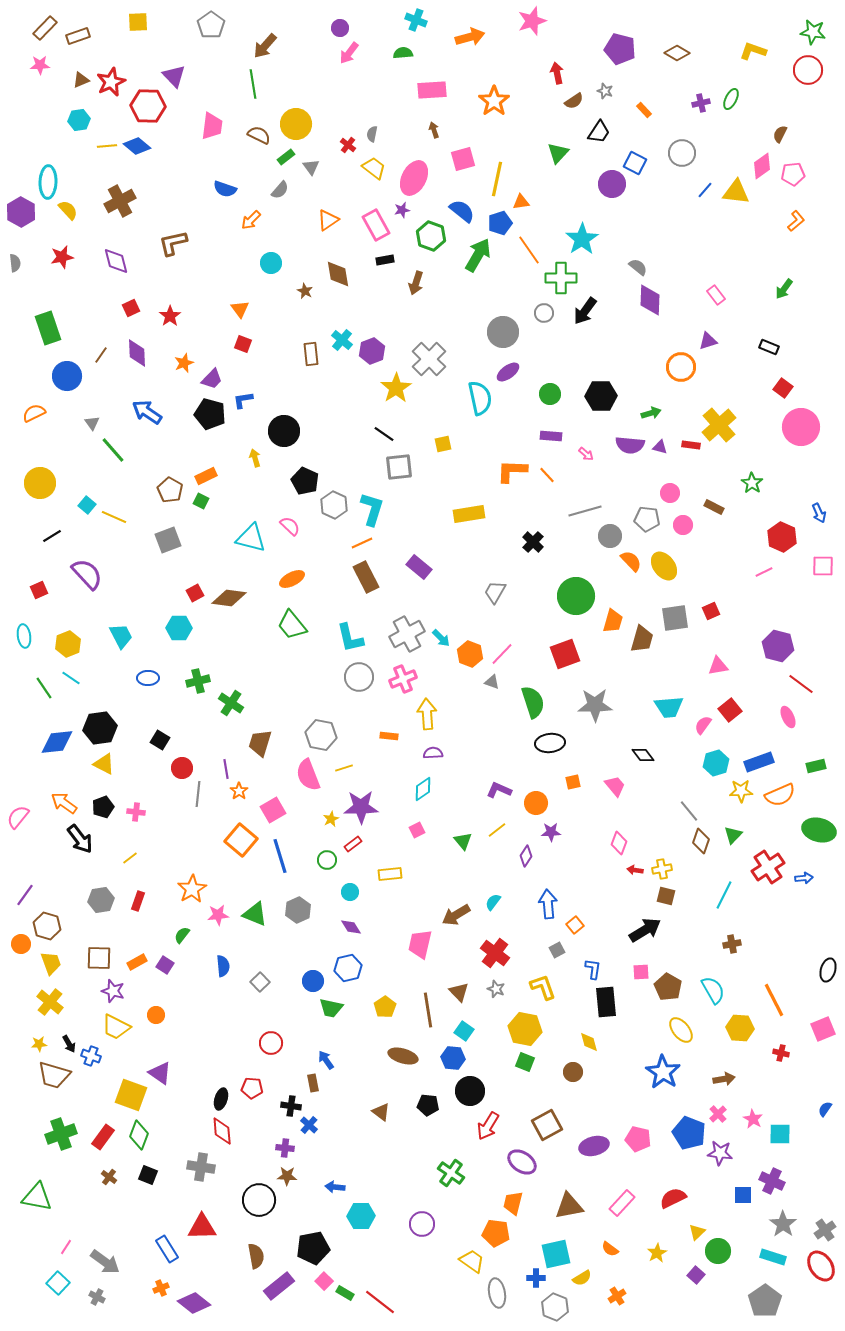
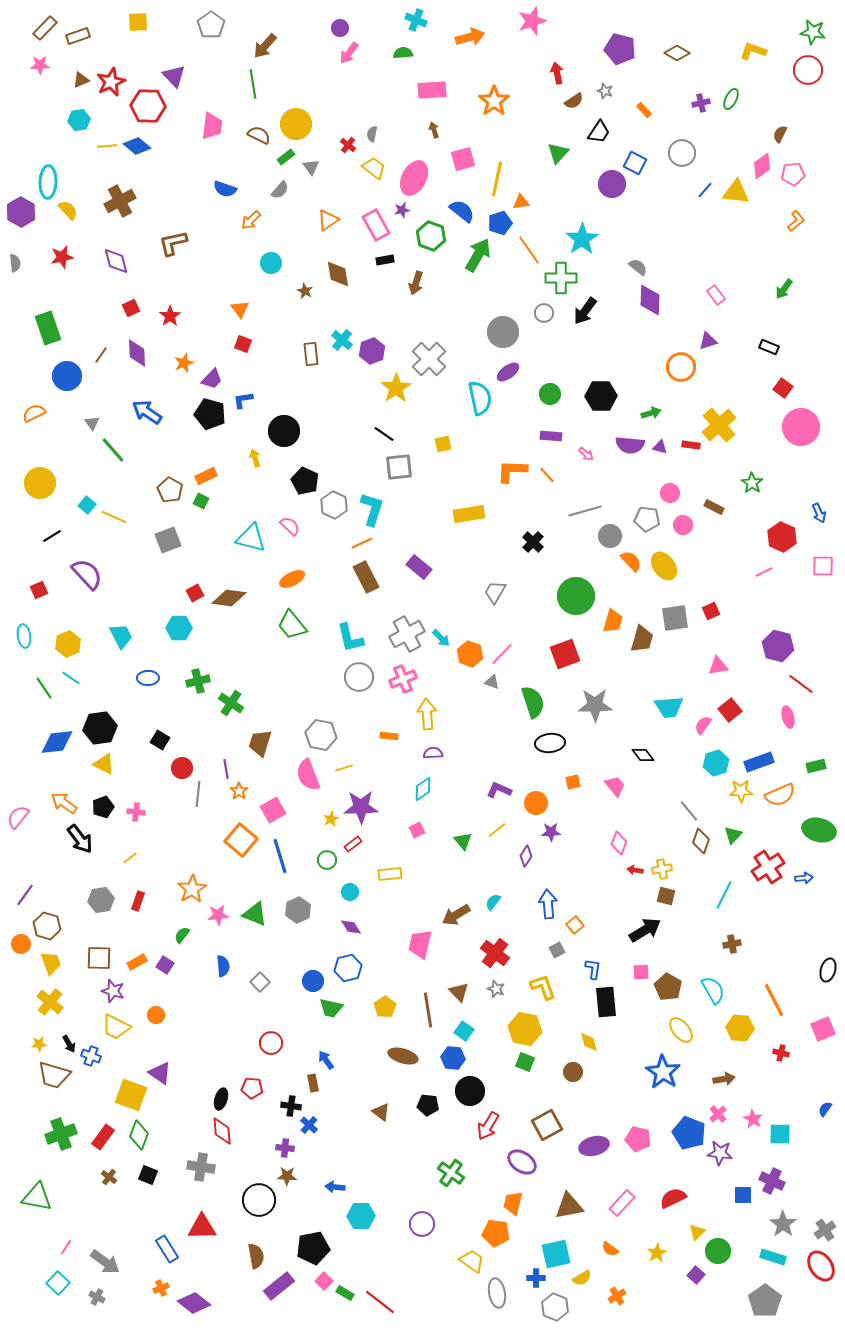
pink ellipse at (788, 717): rotated 10 degrees clockwise
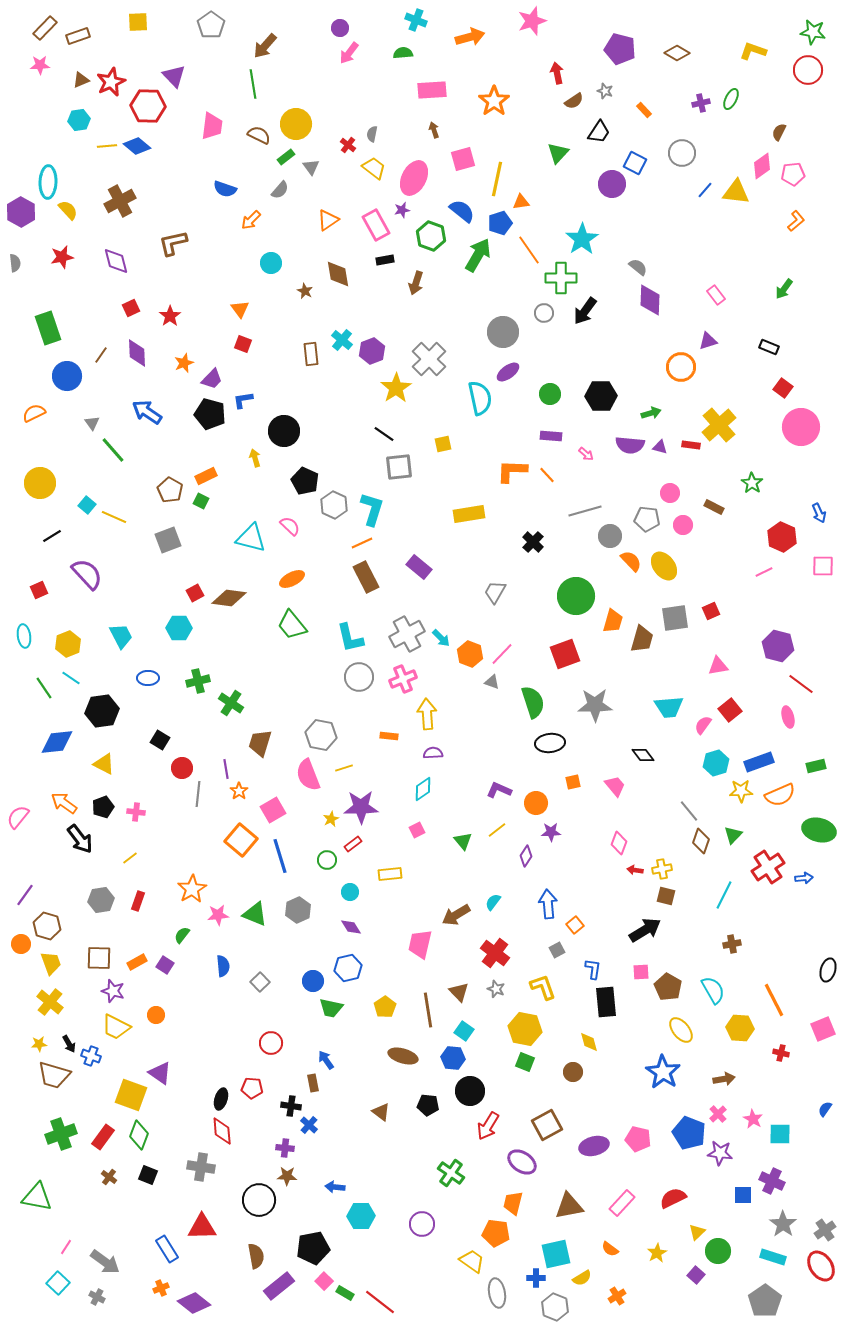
brown semicircle at (780, 134): moved 1 px left, 2 px up
black hexagon at (100, 728): moved 2 px right, 17 px up
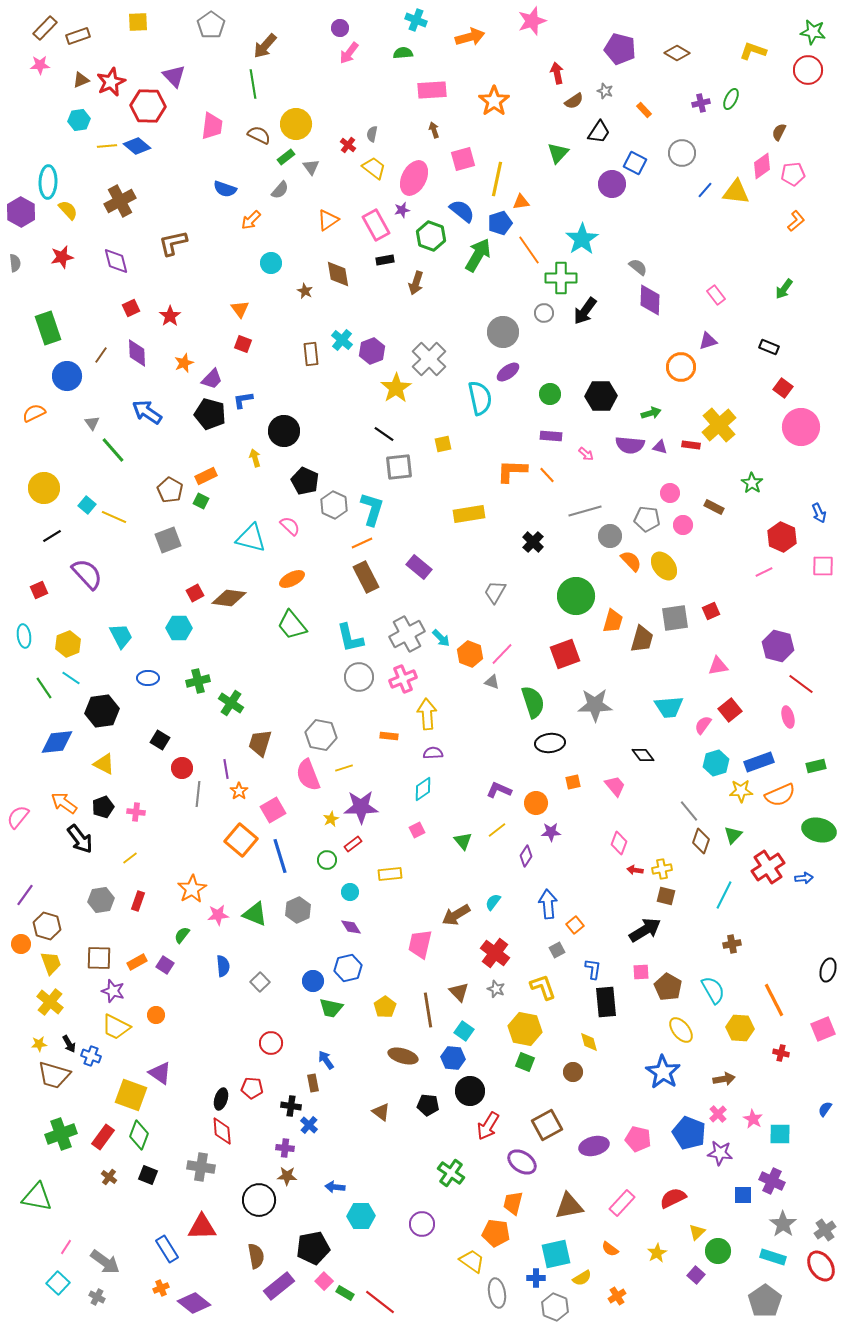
yellow circle at (40, 483): moved 4 px right, 5 px down
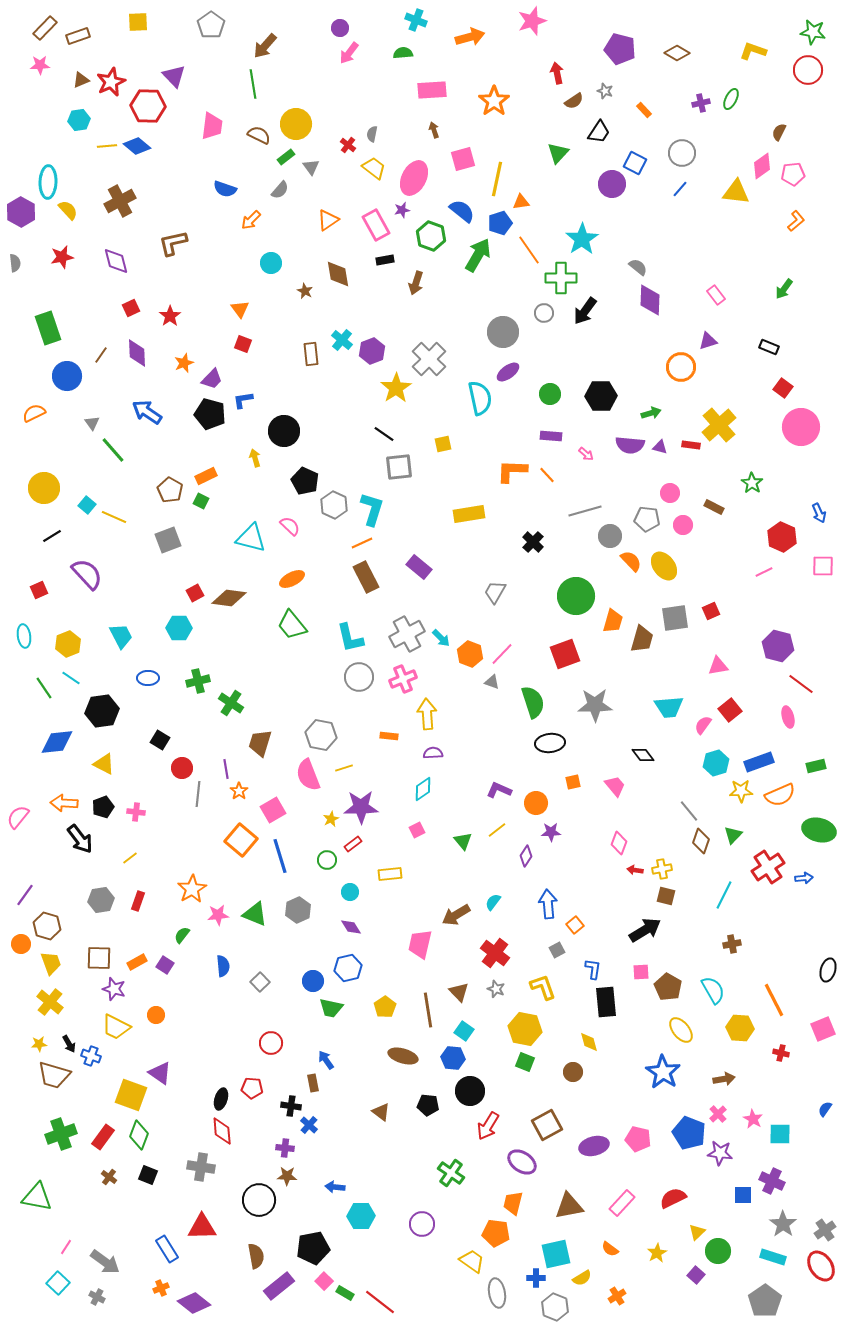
blue line at (705, 190): moved 25 px left, 1 px up
orange arrow at (64, 803): rotated 32 degrees counterclockwise
purple star at (113, 991): moved 1 px right, 2 px up
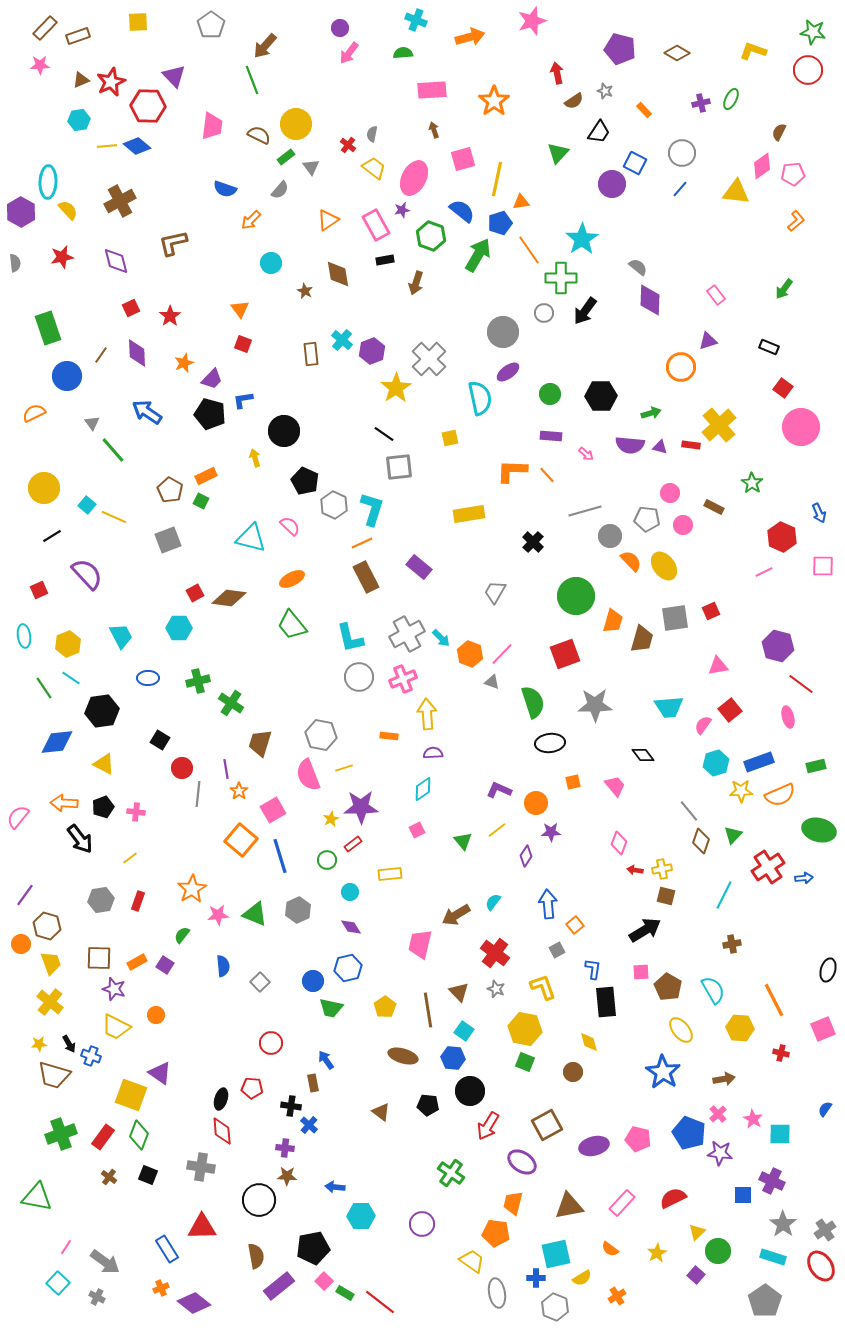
green line at (253, 84): moved 1 px left, 4 px up; rotated 12 degrees counterclockwise
yellow square at (443, 444): moved 7 px right, 6 px up
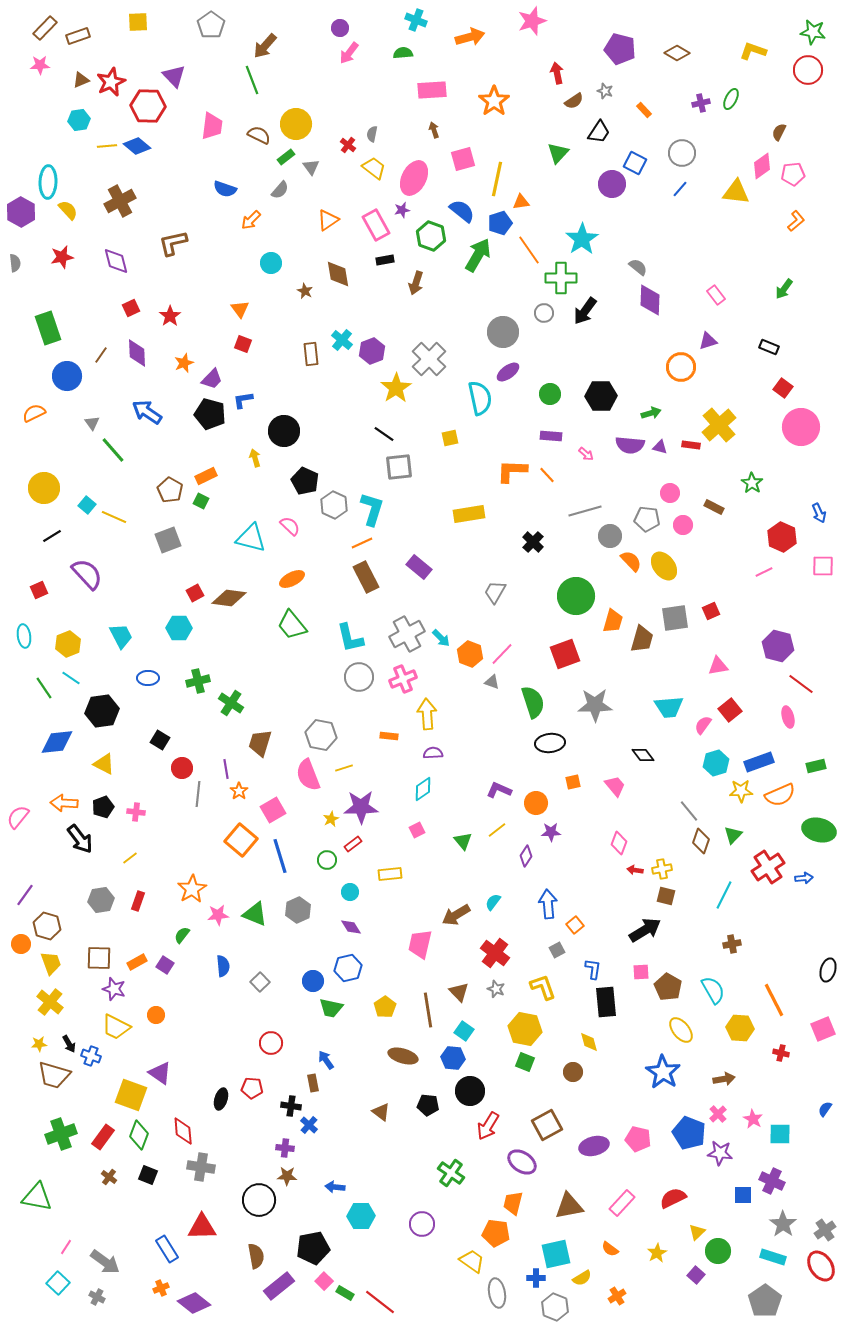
red diamond at (222, 1131): moved 39 px left
